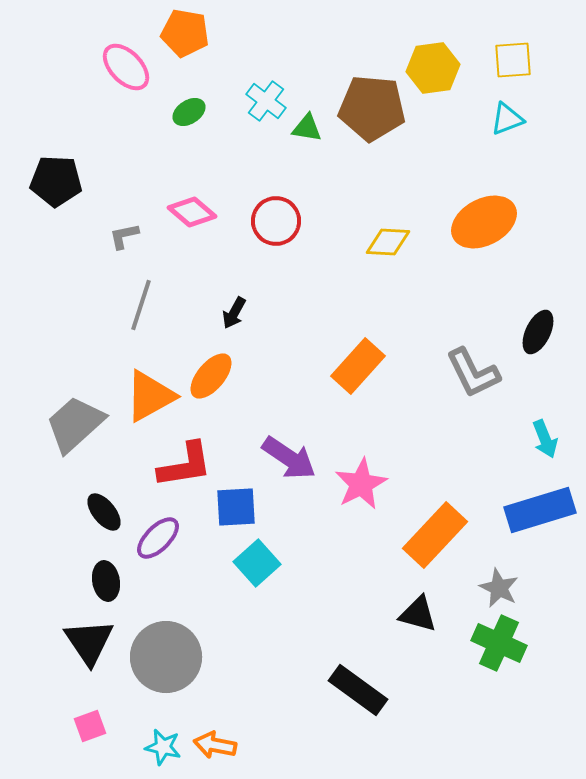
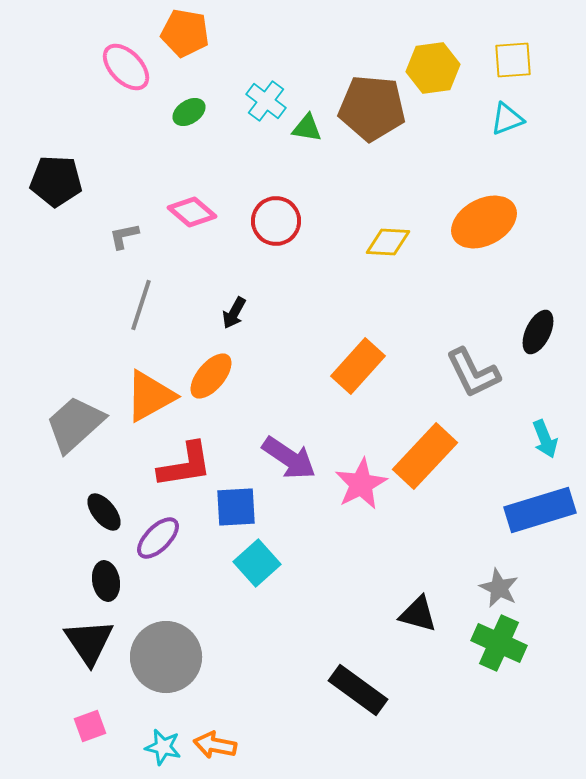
orange rectangle at (435, 535): moved 10 px left, 79 px up
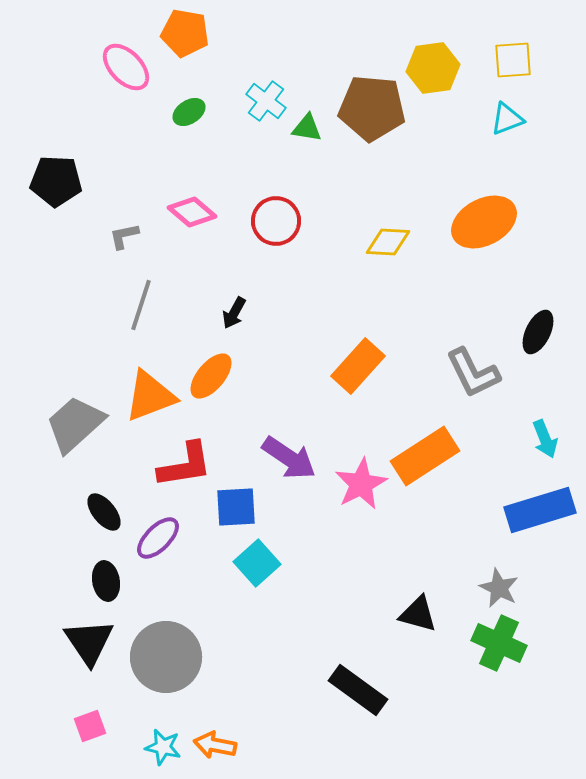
orange triangle at (150, 396): rotated 8 degrees clockwise
orange rectangle at (425, 456): rotated 14 degrees clockwise
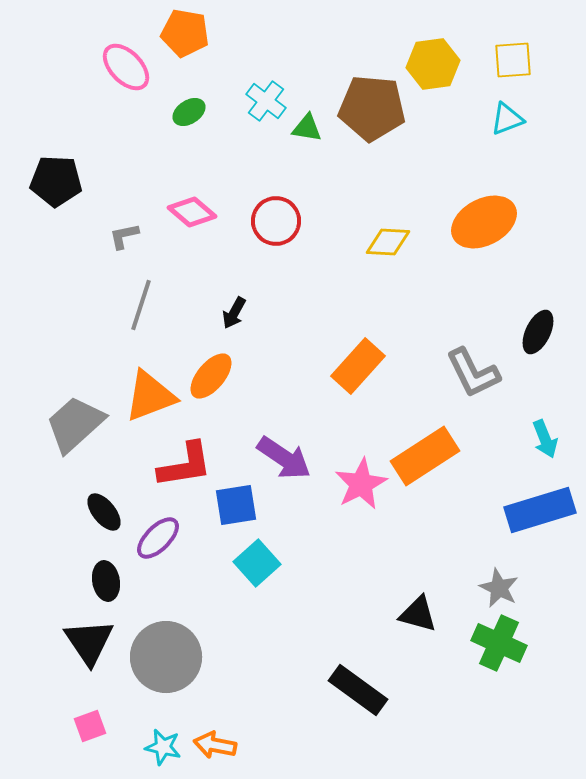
yellow hexagon at (433, 68): moved 4 px up
purple arrow at (289, 458): moved 5 px left
blue square at (236, 507): moved 2 px up; rotated 6 degrees counterclockwise
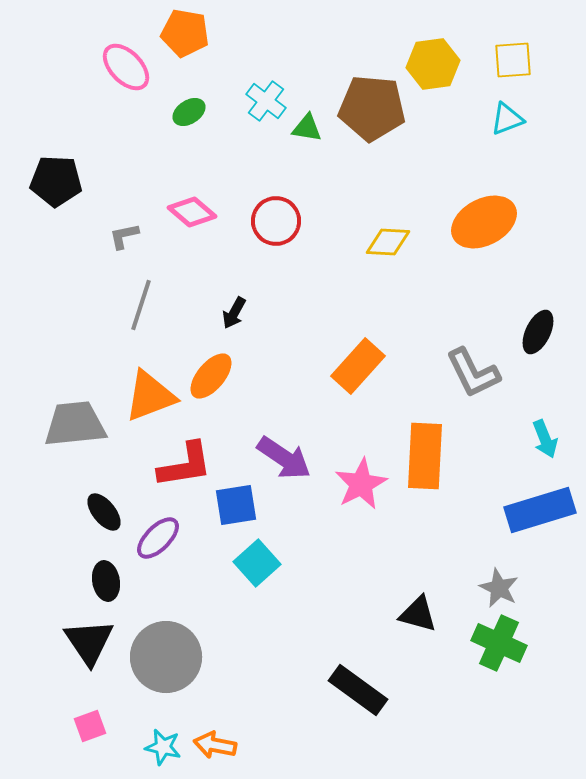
gray trapezoid at (75, 424): rotated 36 degrees clockwise
orange rectangle at (425, 456): rotated 54 degrees counterclockwise
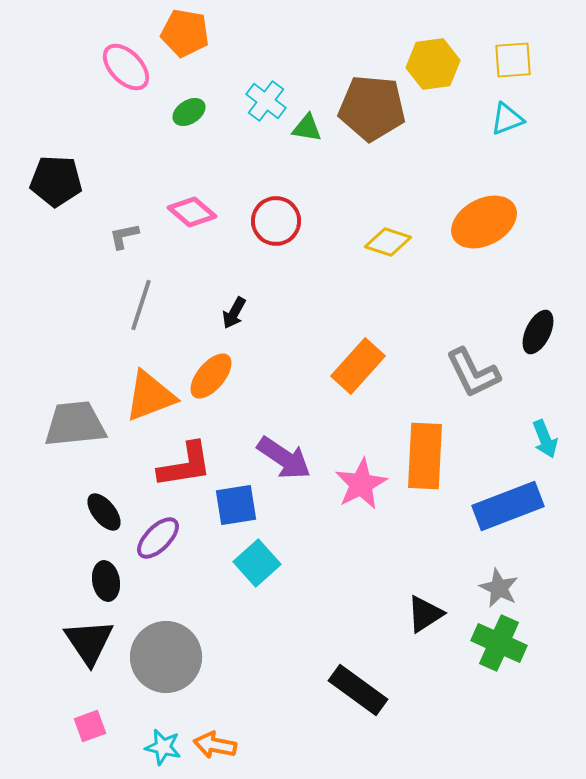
yellow diamond at (388, 242): rotated 15 degrees clockwise
blue rectangle at (540, 510): moved 32 px left, 4 px up; rotated 4 degrees counterclockwise
black triangle at (418, 614): moved 7 px right; rotated 48 degrees counterclockwise
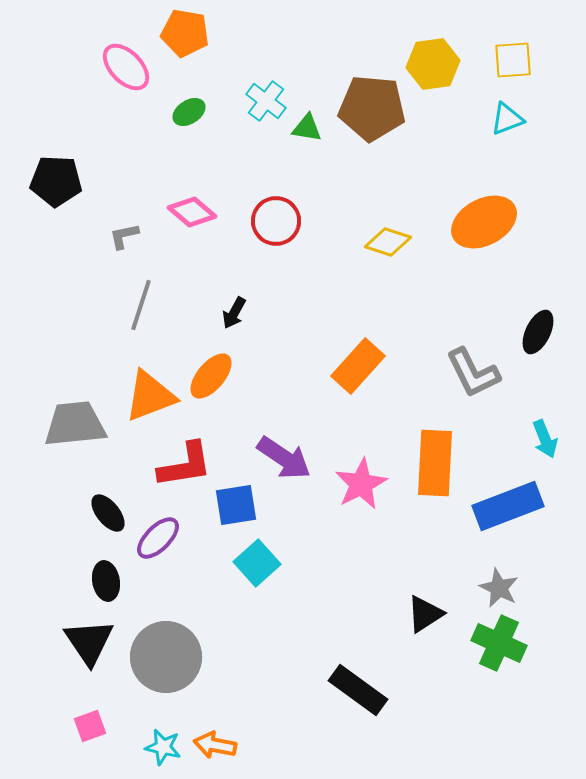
orange rectangle at (425, 456): moved 10 px right, 7 px down
black ellipse at (104, 512): moved 4 px right, 1 px down
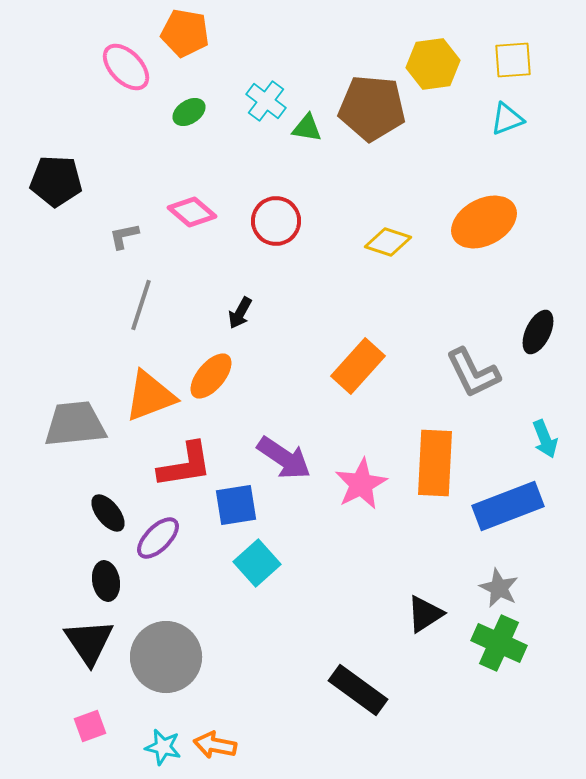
black arrow at (234, 313): moved 6 px right
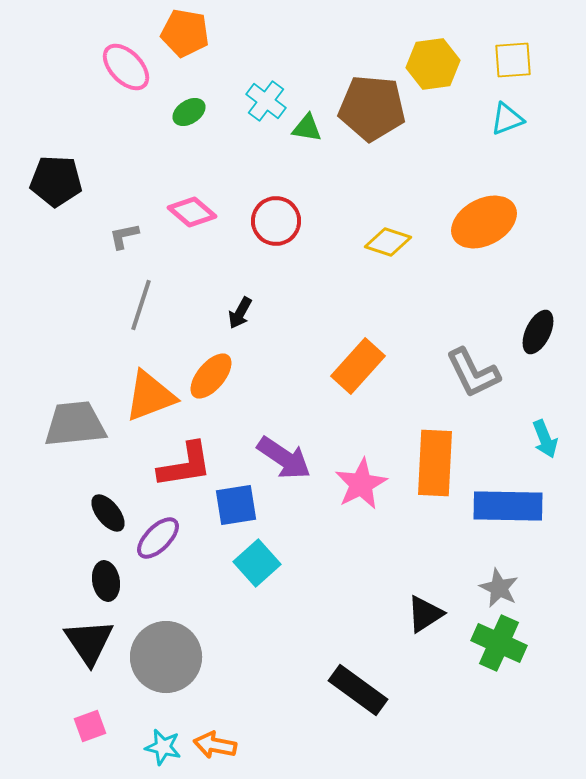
blue rectangle at (508, 506): rotated 22 degrees clockwise
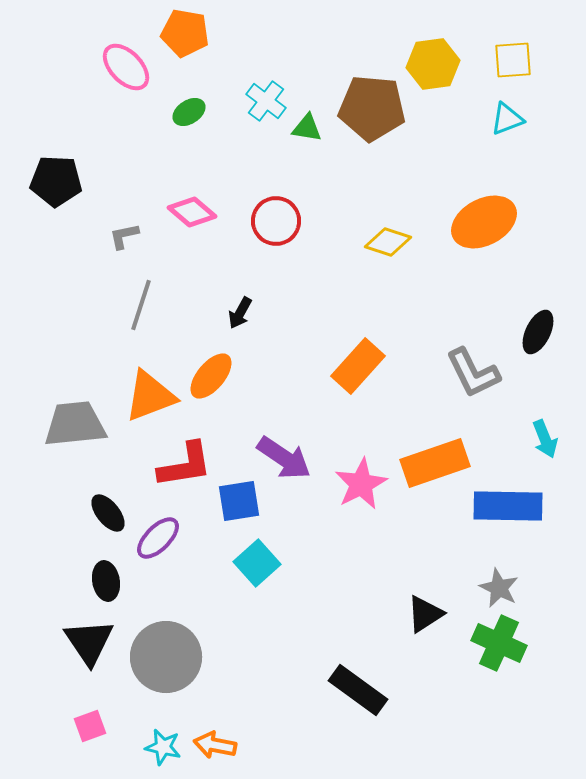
orange rectangle at (435, 463): rotated 68 degrees clockwise
blue square at (236, 505): moved 3 px right, 4 px up
